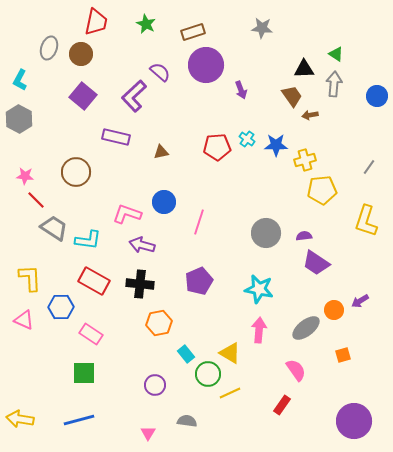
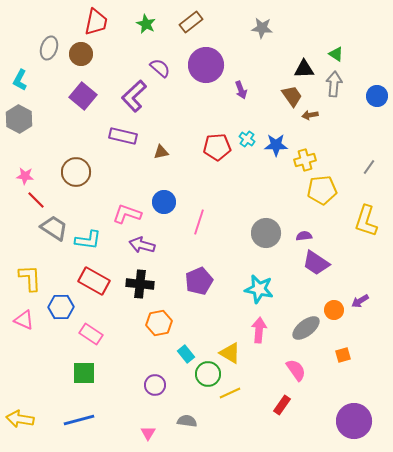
brown rectangle at (193, 32): moved 2 px left, 10 px up; rotated 20 degrees counterclockwise
purple semicircle at (160, 72): moved 4 px up
purple rectangle at (116, 137): moved 7 px right, 1 px up
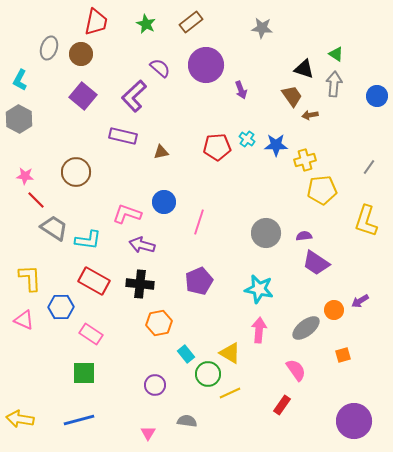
black triangle at (304, 69): rotated 20 degrees clockwise
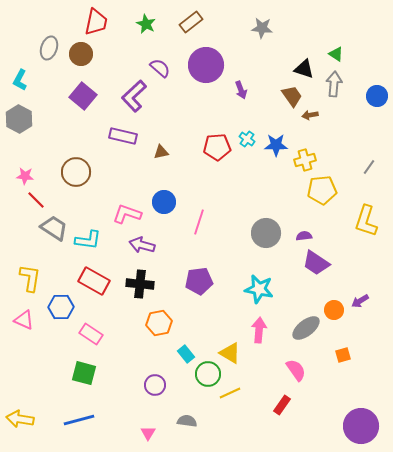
yellow L-shape at (30, 278): rotated 12 degrees clockwise
purple pentagon at (199, 281): rotated 16 degrees clockwise
green square at (84, 373): rotated 15 degrees clockwise
purple circle at (354, 421): moved 7 px right, 5 px down
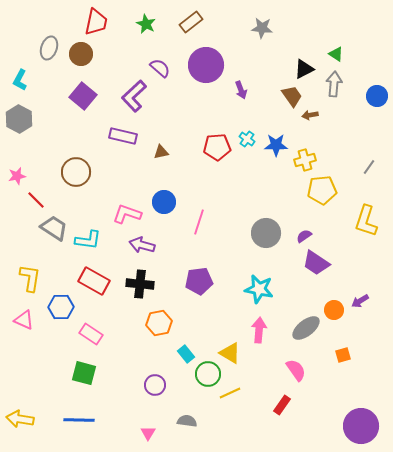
black triangle at (304, 69): rotated 45 degrees counterclockwise
pink star at (25, 176): moved 8 px left; rotated 18 degrees counterclockwise
purple semicircle at (304, 236): rotated 28 degrees counterclockwise
blue line at (79, 420): rotated 16 degrees clockwise
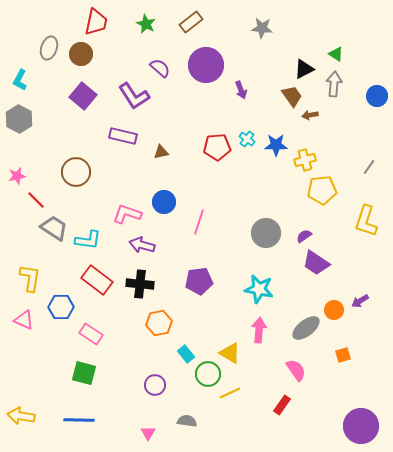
purple L-shape at (134, 96): rotated 80 degrees counterclockwise
red rectangle at (94, 281): moved 3 px right, 1 px up; rotated 8 degrees clockwise
yellow arrow at (20, 419): moved 1 px right, 3 px up
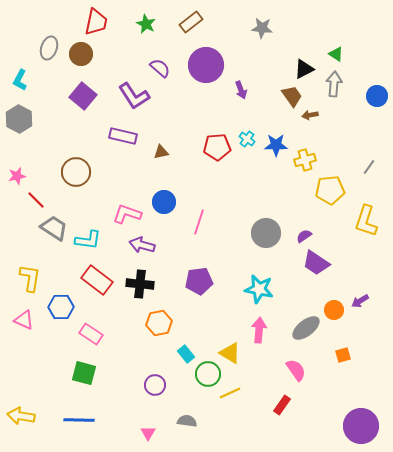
yellow pentagon at (322, 190): moved 8 px right
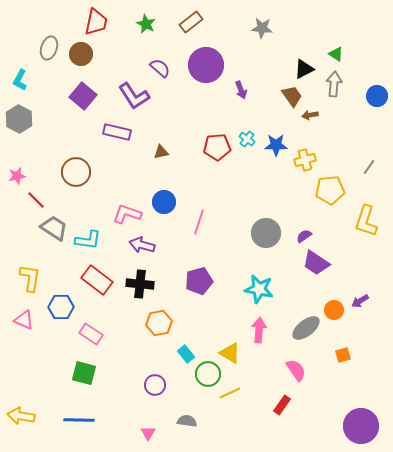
purple rectangle at (123, 136): moved 6 px left, 4 px up
purple pentagon at (199, 281): rotated 8 degrees counterclockwise
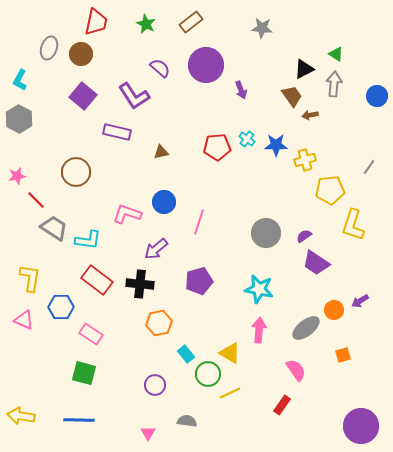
yellow L-shape at (366, 221): moved 13 px left, 4 px down
purple arrow at (142, 245): moved 14 px right, 4 px down; rotated 55 degrees counterclockwise
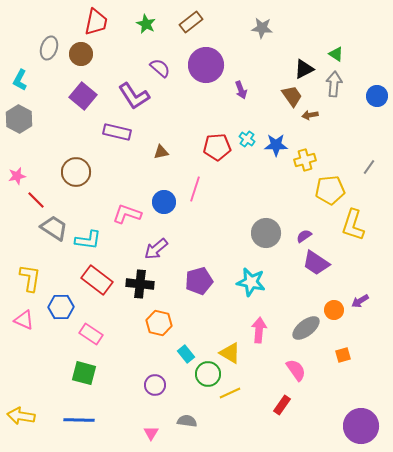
pink line at (199, 222): moved 4 px left, 33 px up
cyan star at (259, 289): moved 8 px left, 7 px up
orange hexagon at (159, 323): rotated 25 degrees clockwise
pink triangle at (148, 433): moved 3 px right
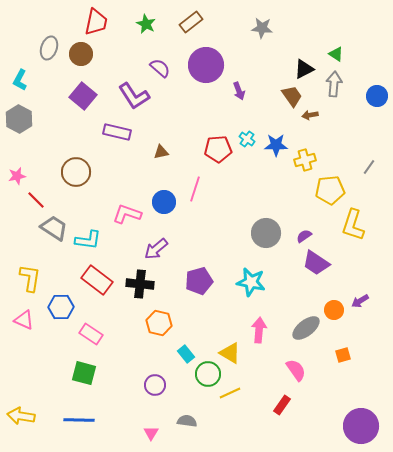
purple arrow at (241, 90): moved 2 px left, 1 px down
red pentagon at (217, 147): moved 1 px right, 2 px down
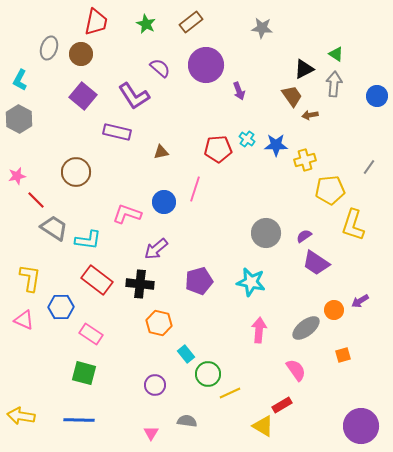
yellow triangle at (230, 353): moved 33 px right, 73 px down
red rectangle at (282, 405): rotated 24 degrees clockwise
